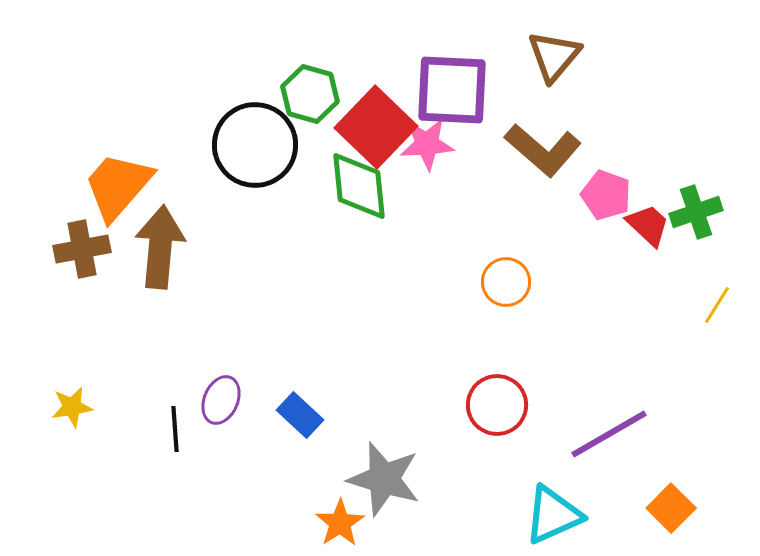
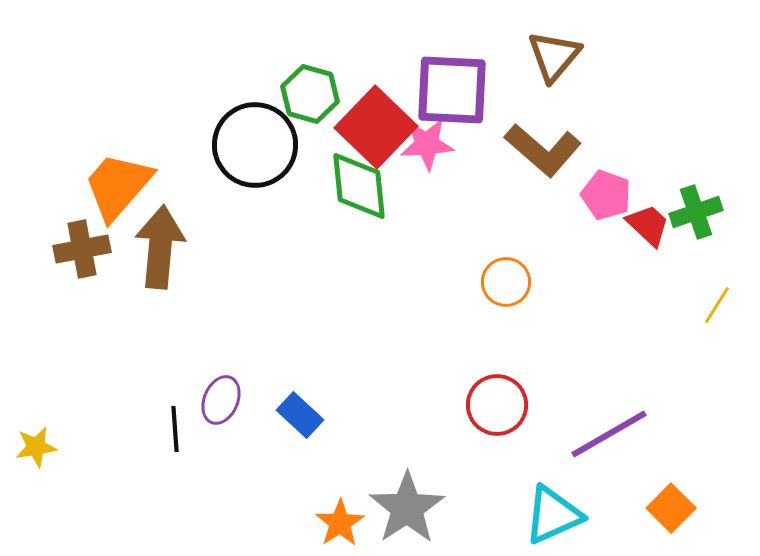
yellow star: moved 36 px left, 40 px down
gray star: moved 23 px right, 29 px down; rotated 22 degrees clockwise
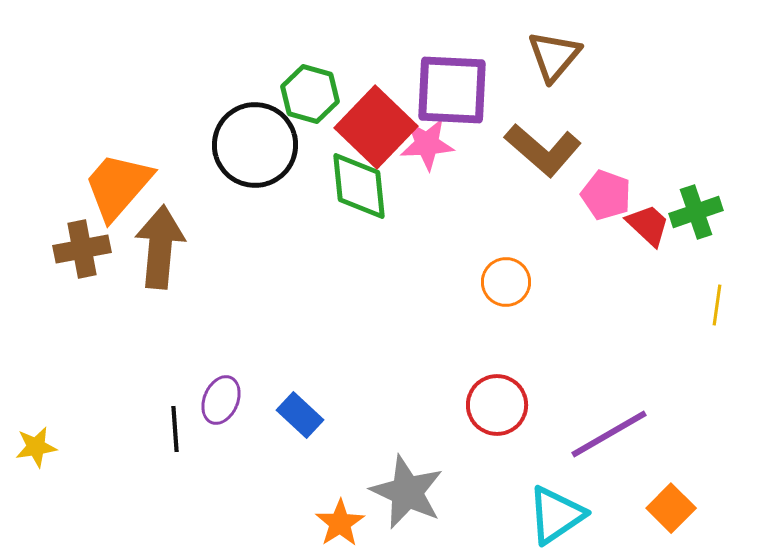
yellow line: rotated 24 degrees counterclockwise
gray star: moved 16 px up; rotated 14 degrees counterclockwise
cyan triangle: moved 3 px right; rotated 10 degrees counterclockwise
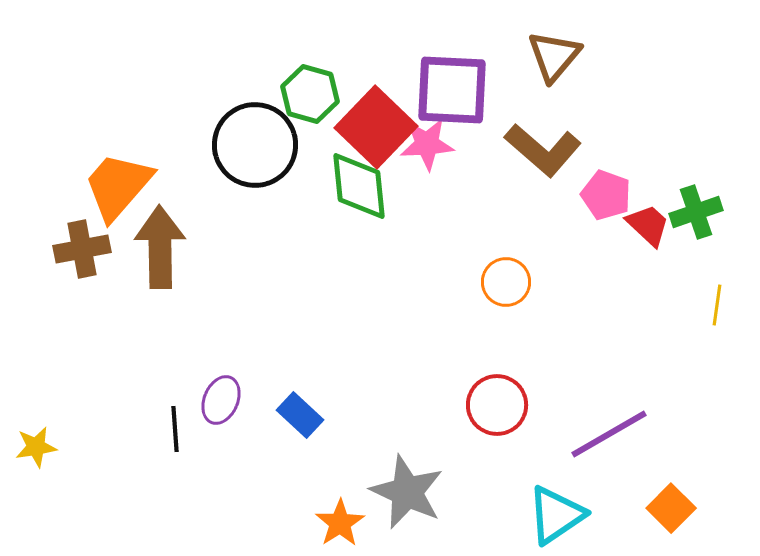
brown arrow: rotated 6 degrees counterclockwise
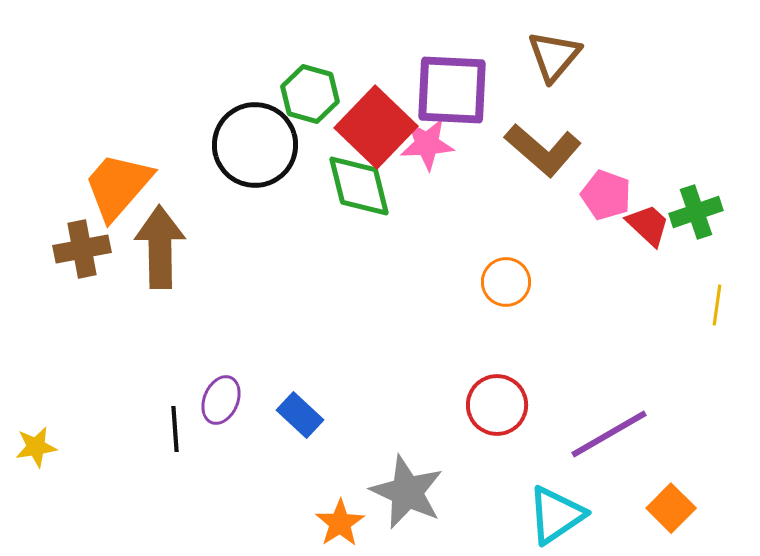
green diamond: rotated 8 degrees counterclockwise
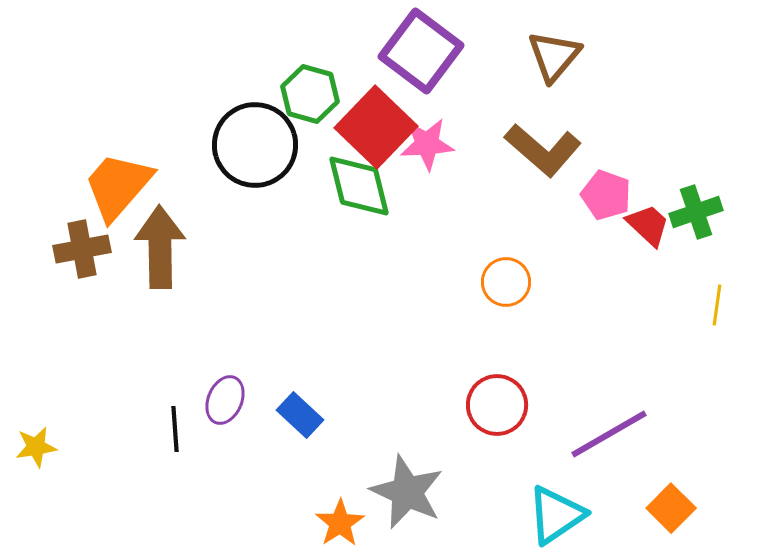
purple square: moved 31 px left, 39 px up; rotated 34 degrees clockwise
purple ellipse: moved 4 px right
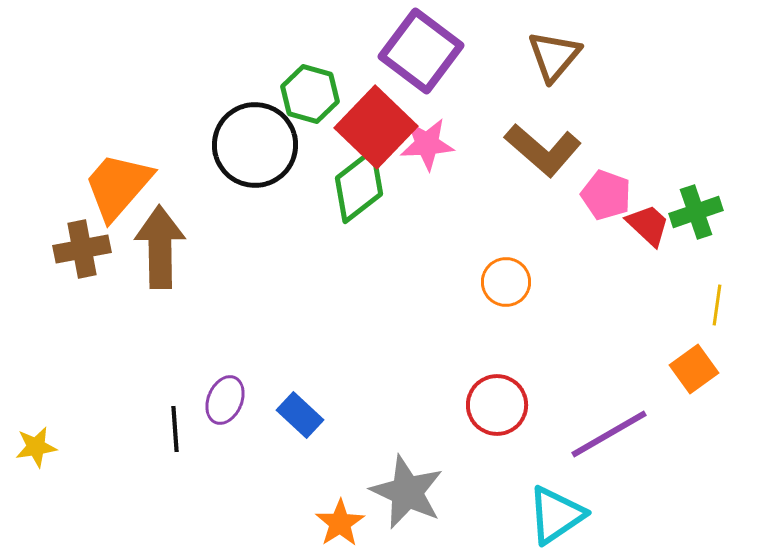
green diamond: rotated 66 degrees clockwise
orange square: moved 23 px right, 139 px up; rotated 9 degrees clockwise
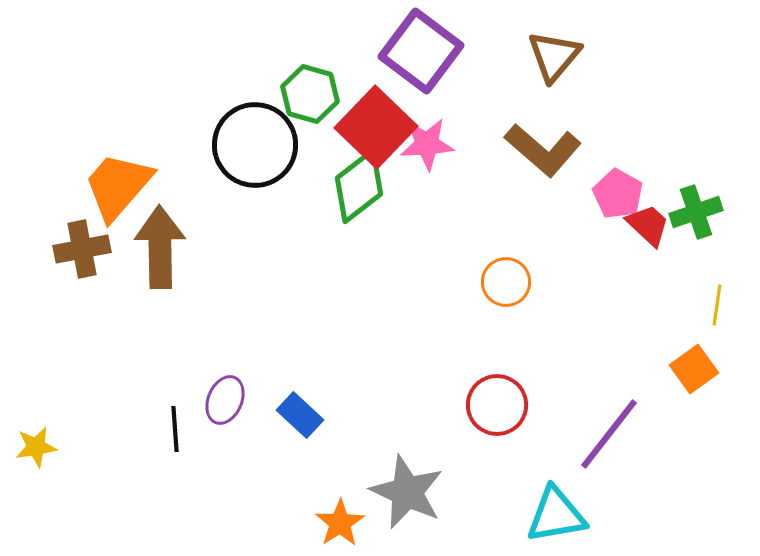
pink pentagon: moved 12 px right, 1 px up; rotated 9 degrees clockwise
purple line: rotated 22 degrees counterclockwise
cyan triangle: rotated 24 degrees clockwise
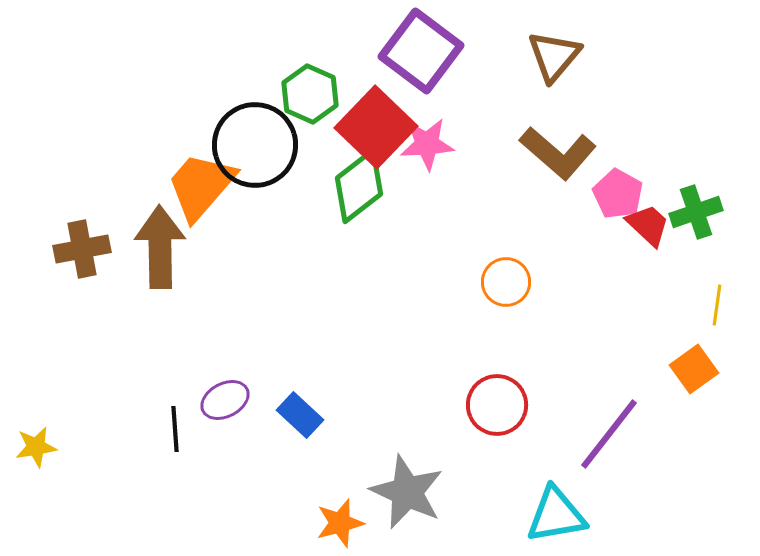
green hexagon: rotated 8 degrees clockwise
brown L-shape: moved 15 px right, 3 px down
orange trapezoid: moved 83 px right
purple ellipse: rotated 39 degrees clockwise
orange star: rotated 18 degrees clockwise
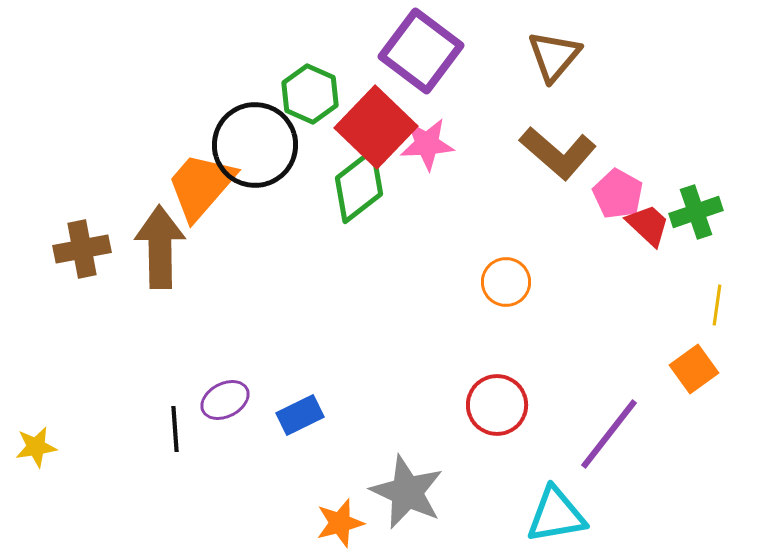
blue rectangle: rotated 69 degrees counterclockwise
